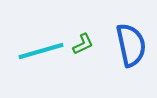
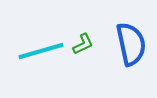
blue semicircle: moved 1 px up
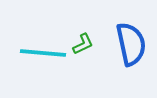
cyan line: moved 2 px right, 2 px down; rotated 21 degrees clockwise
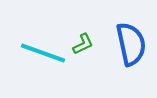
cyan line: rotated 15 degrees clockwise
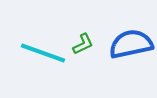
blue semicircle: rotated 90 degrees counterclockwise
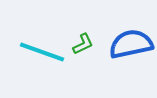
cyan line: moved 1 px left, 1 px up
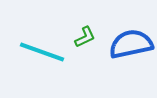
green L-shape: moved 2 px right, 7 px up
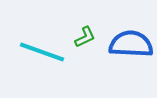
blue semicircle: rotated 15 degrees clockwise
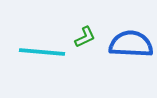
cyan line: rotated 15 degrees counterclockwise
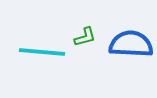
green L-shape: rotated 10 degrees clockwise
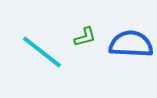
cyan line: rotated 33 degrees clockwise
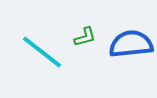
blue semicircle: rotated 9 degrees counterclockwise
